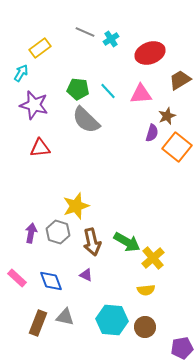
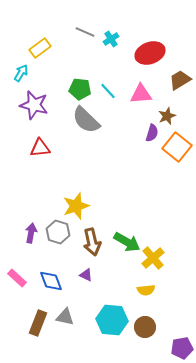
green pentagon: moved 2 px right
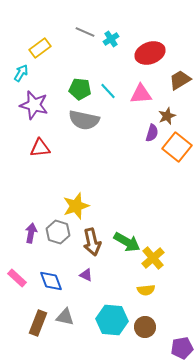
gray semicircle: moved 2 px left; rotated 32 degrees counterclockwise
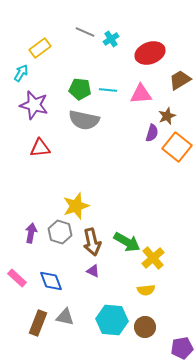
cyan line: moved 1 px up; rotated 42 degrees counterclockwise
gray hexagon: moved 2 px right
purple triangle: moved 7 px right, 4 px up
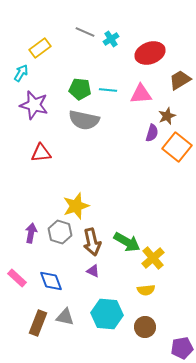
red triangle: moved 1 px right, 5 px down
cyan hexagon: moved 5 px left, 6 px up
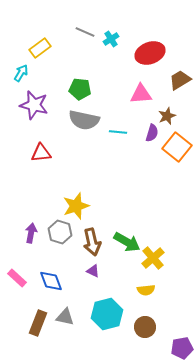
cyan line: moved 10 px right, 42 px down
cyan hexagon: rotated 20 degrees counterclockwise
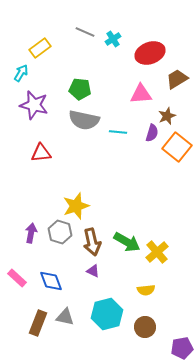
cyan cross: moved 2 px right
brown trapezoid: moved 3 px left, 1 px up
yellow cross: moved 4 px right, 6 px up
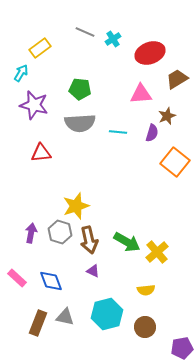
gray semicircle: moved 4 px left, 3 px down; rotated 16 degrees counterclockwise
orange square: moved 2 px left, 15 px down
brown arrow: moved 3 px left, 2 px up
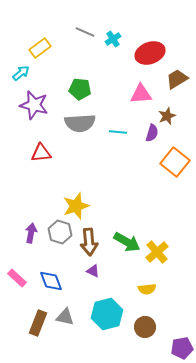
cyan arrow: rotated 18 degrees clockwise
brown arrow: moved 2 px down; rotated 8 degrees clockwise
yellow semicircle: moved 1 px right, 1 px up
